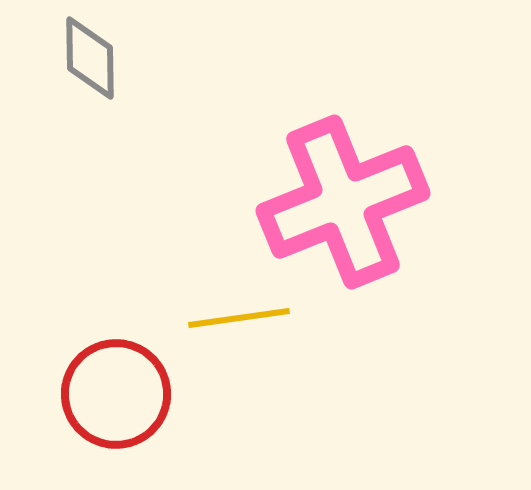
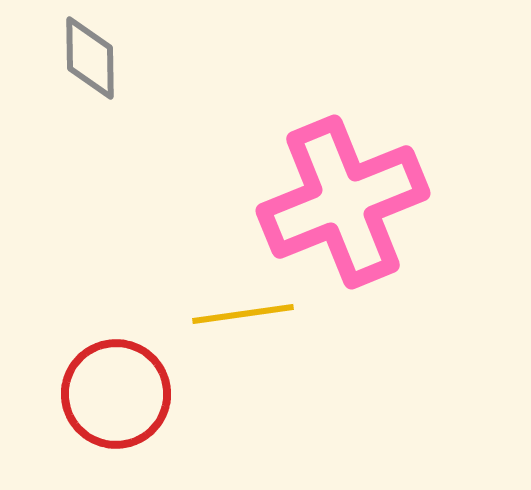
yellow line: moved 4 px right, 4 px up
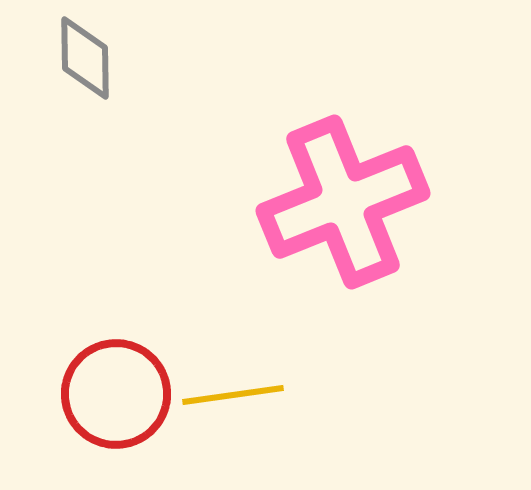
gray diamond: moved 5 px left
yellow line: moved 10 px left, 81 px down
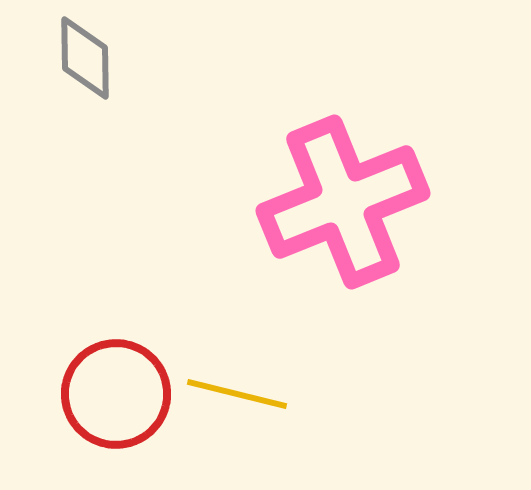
yellow line: moved 4 px right, 1 px up; rotated 22 degrees clockwise
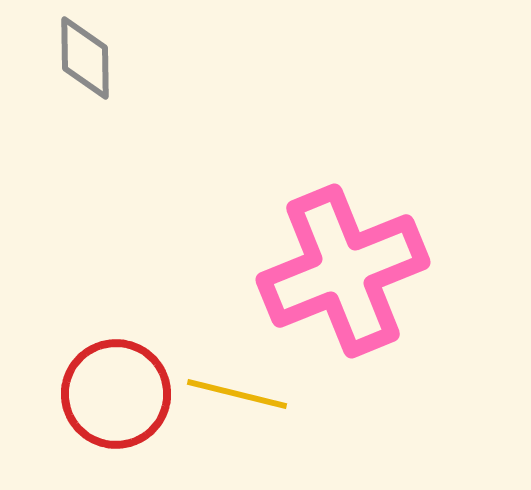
pink cross: moved 69 px down
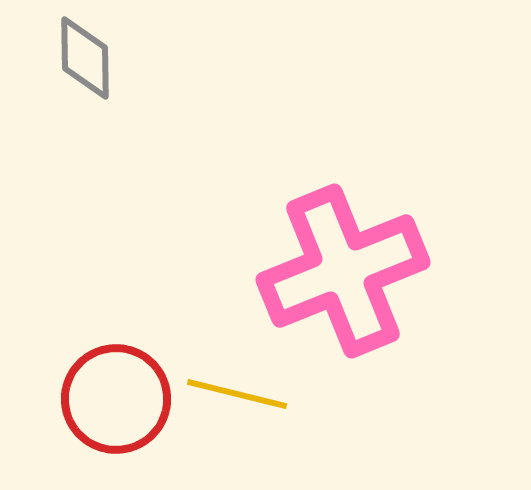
red circle: moved 5 px down
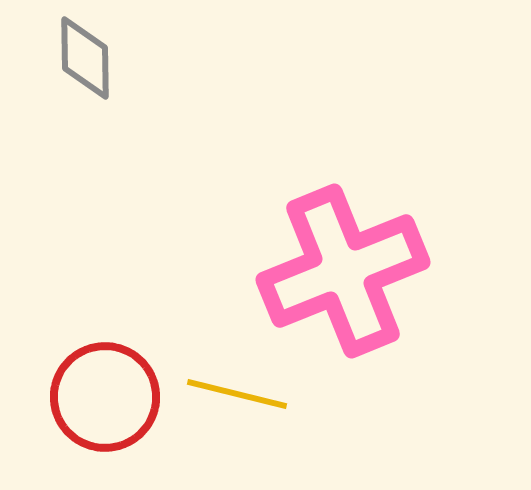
red circle: moved 11 px left, 2 px up
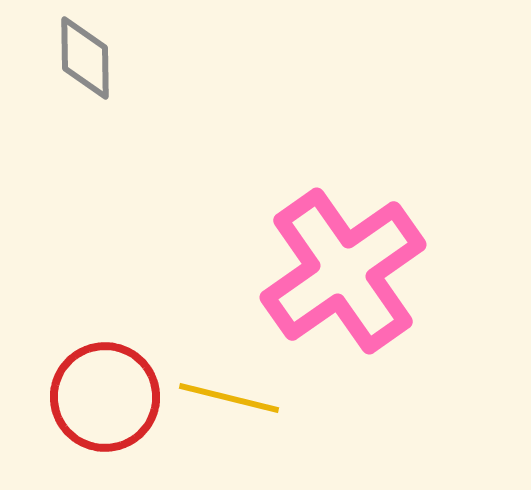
pink cross: rotated 13 degrees counterclockwise
yellow line: moved 8 px left, 4 px down
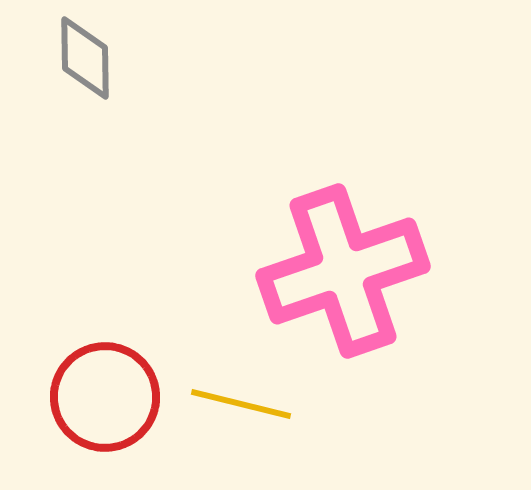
pink cross: rotated 16 degrees clockwise
yellow line: moved 12 px right, 6 px down
